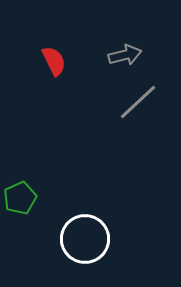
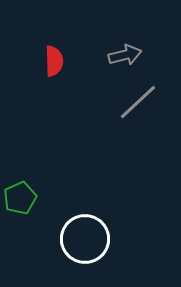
red semicircle: rotated 24 degrees clockwise
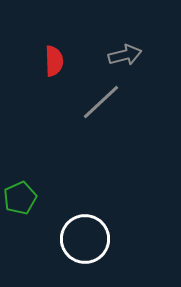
gray line: moved 37 px left
